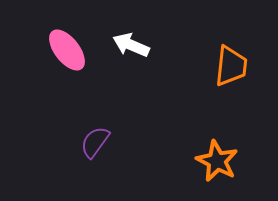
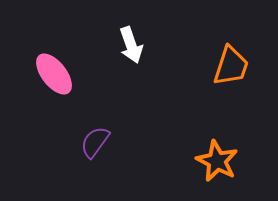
white arrow: rotated 132 degrees counterclockwise
pink ellipse: moved 13 px left, 24 px down
orange trapezoid: rotated 12 degrees clockwise
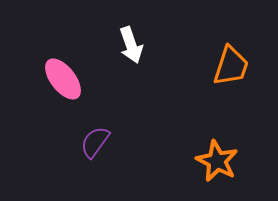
pink ellipse: moved 9 px right, 5 px down
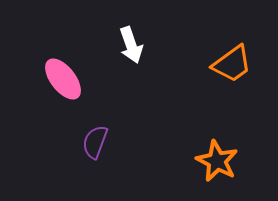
orange trapezoid: moved 1 px right, 2 px up; rotated 36 degrees clockwise
purple semicircle: rotated 16 degrees counterclockwise
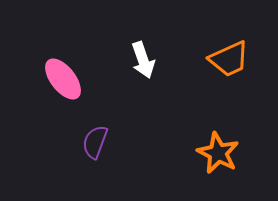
white arrow: moved 12 px right, 15 px down
orange trapezoid: moved 3 px left, 5 px up; rotated 12 degrees clockwise
orange star: moved 1 px right, 8 px up
